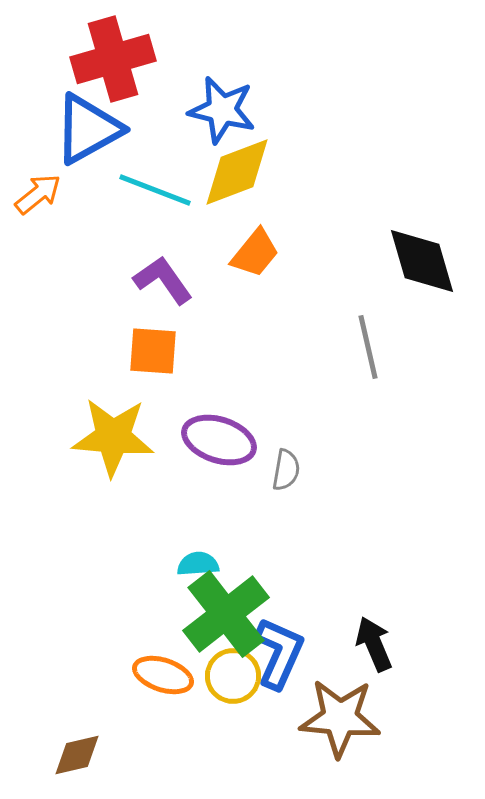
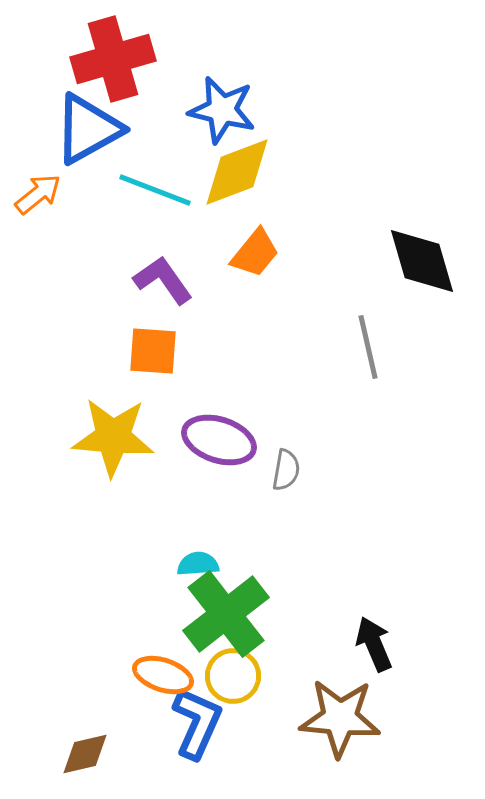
blue L-shape: moved 82 px left, 70 px down
brown diamond: moved 8 px right, 1 px up
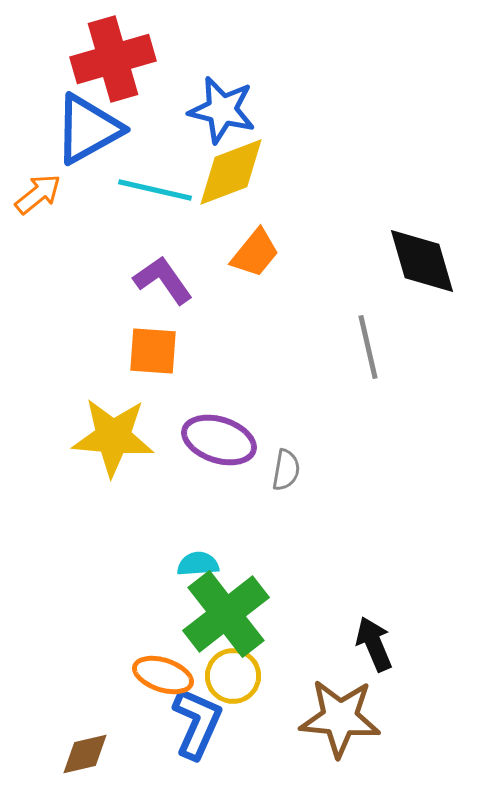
yellow diamond: moved 6 px left
cyan line: rotated 8 degrees counterclockwise
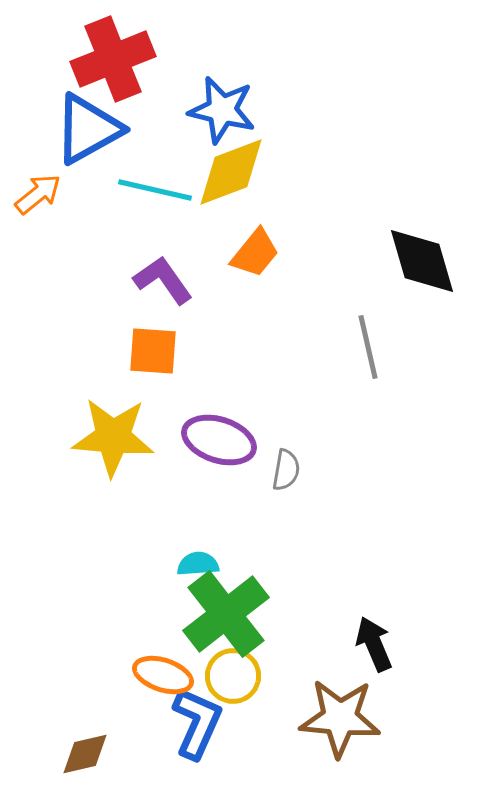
red cross: rotated 6 degrees counterclockwise
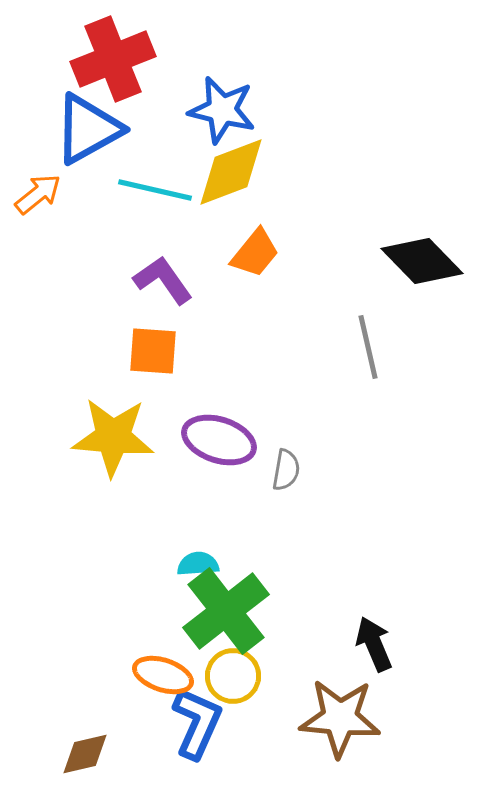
black diamond: rotated 28 degrees counterclockwise
green cross: moved 3 px up
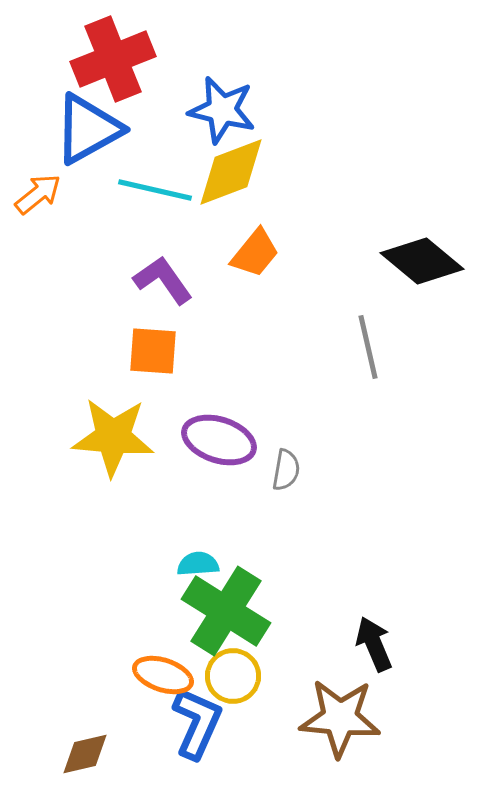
black diamond: rotated 6 degrees counterclockwise
green cross: rotated 20 degrees counterclockwise
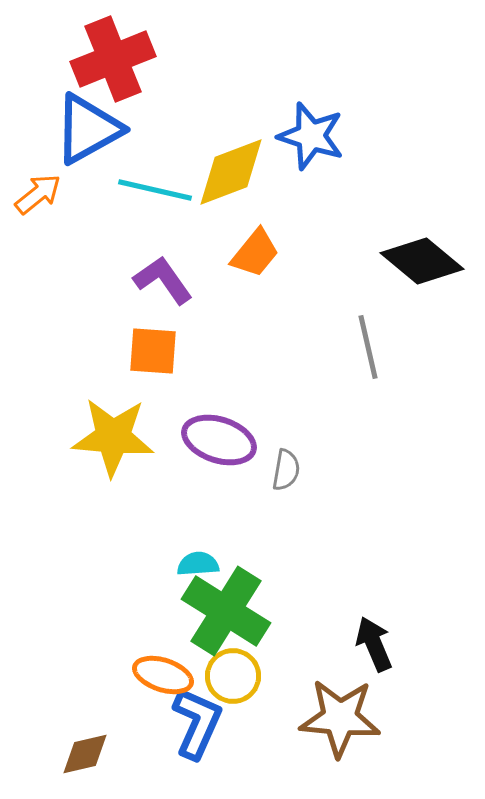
blue star: moved 89 px right, 26 px down; rotated 4 degrees clockwise
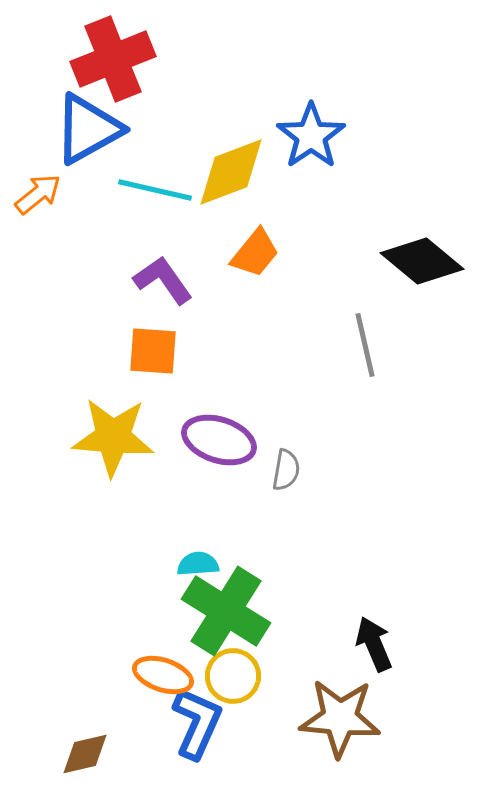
blue star: rotated 20 degrees clockwise
gray line: moved 3 px left, 2 px up
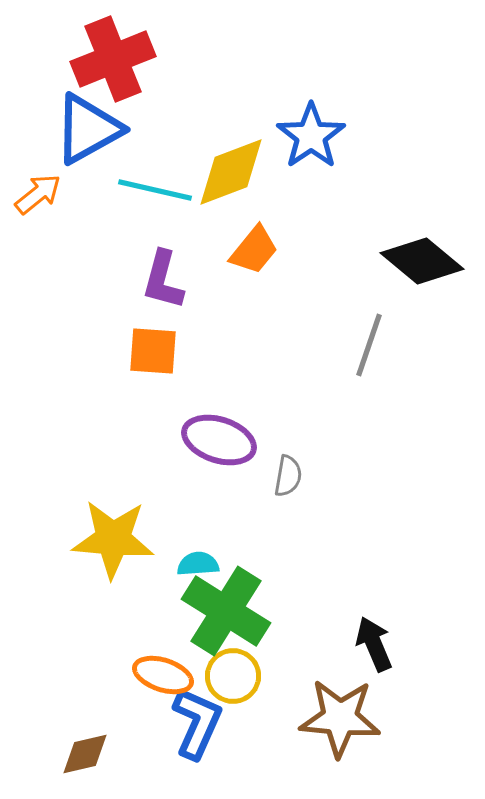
orange trapezoid: moved 1 px left, 3 px up
purple L-shape: rotated 130 degrees counterclockwise
gray line: moved 4 px right; rotated 32 degrees clockwise
yellow star: moved 102 px down
gray semicircle: moved 2 px right, 6 px down
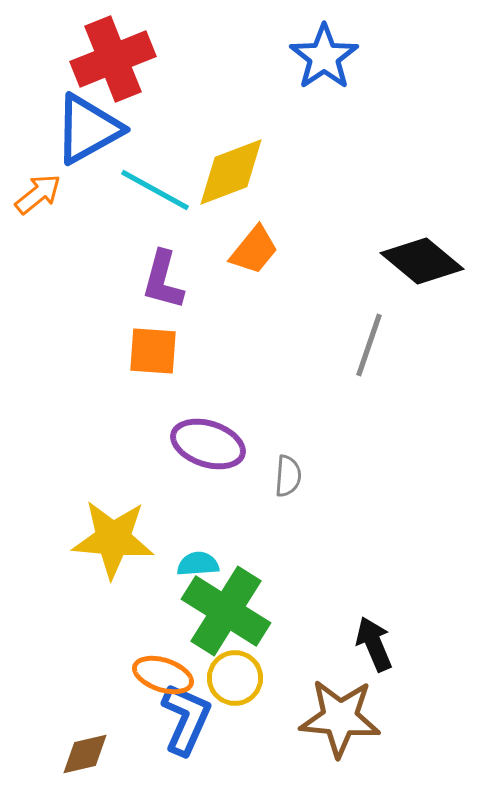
blue star: moved 13 px right, 79 px up
cyan line: rotated 16 degrees clockwise
purple ellipse: moved 11 px left, 4 px down
gray semicircle: rotated 6 degrees counterclockwise
yellow circle: moved 2 px right, 2 px down
blue L-shape: moved 11 px left, 4 px up
